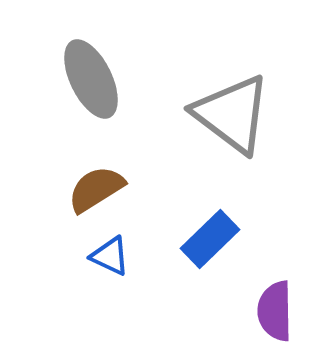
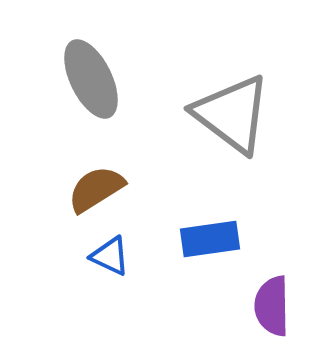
blue rectangle: rotated 36 degrees clockwise
purple semicircle: moved 3 px left, 5 px up
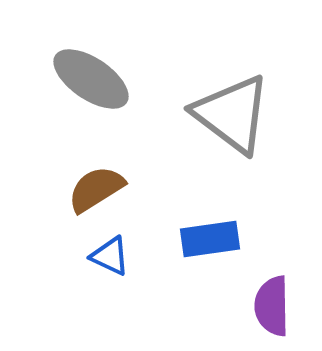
gray ellipse: rotated 30 degrees counterclockwise
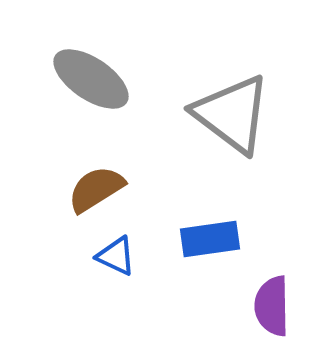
blue triangle: moved 6 px right
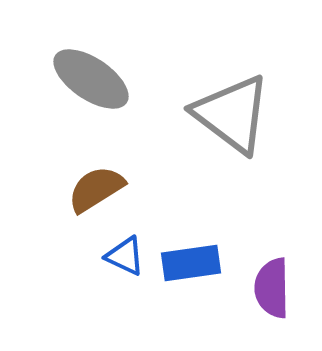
blue rectangle: moved 19 px left, 24 px down
blue triangle: moved 9 px right
purple semicircle: moved 18 px up
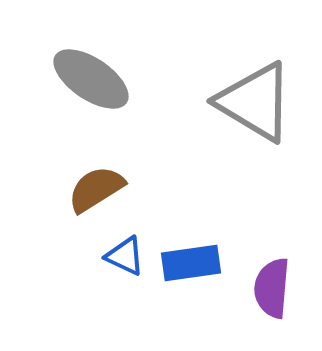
gray triangle: moved 23 px right, 12 px up; rotated 6 degrees counterclockwise
purple semicircle: rotated 6 degrees clockwise
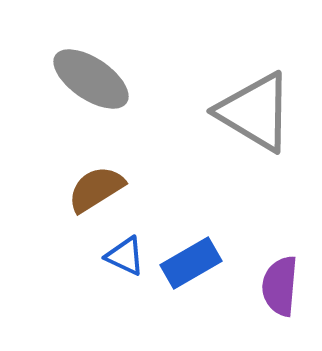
gray triangle: moved 10 px down
blue rectangle: rotated 22 degrees counterclockwise
purple semicircle: moved 8 px right, 2 px up
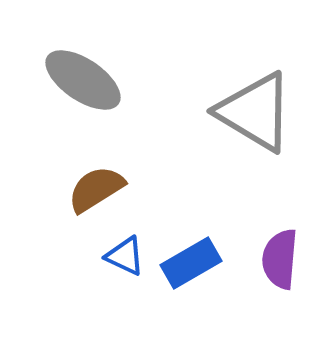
gray ellipse: moved 8 px left, 1 px down
purple semicircle: moved 27 px up
